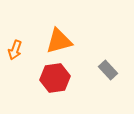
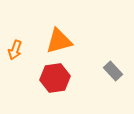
gray rectangle: moved 5 px right, 1 px down
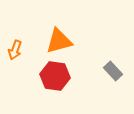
red hexagon: moved 2 px up; rotated 16 degrees clockwise
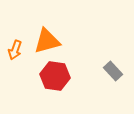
orange triangle: moved 12 px left
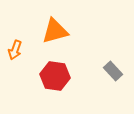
orange triangle: moved 8 px right, 10 px up
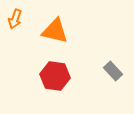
orange triangle: rotated 28 degrees clockwise
orange arrow: moved 31 px up
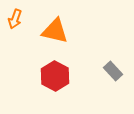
red hexagon: rotated 20 degrees clockwise
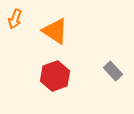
orange triangle: rotated 20 degrees clockwise
red hexagon: rotated 12 degrees clockwise
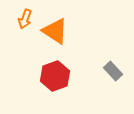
orange arrow: moved 10 px right
